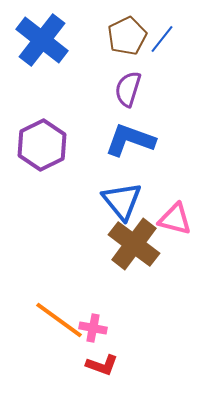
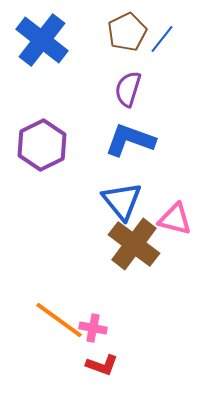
brown pentagon: moved 4 px up
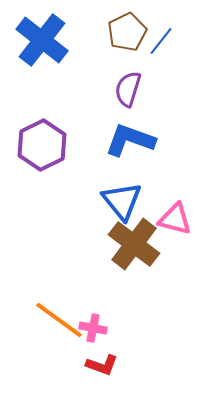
blue line: moved 1 px left, 2 px down
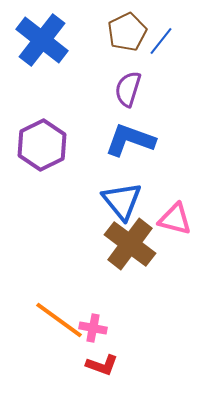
brown cross: moved 4 px left
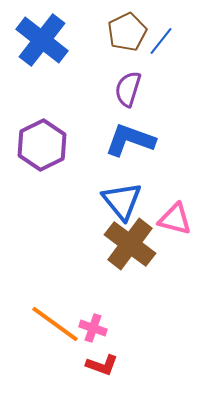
orange line: moved 4 px left, 4 px down
pink cross: rotated 8 degrees clockwise
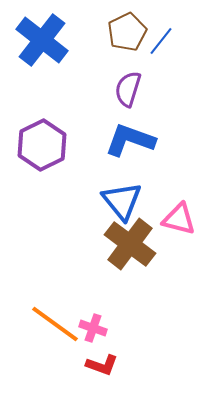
pink triangle: moved 4 px right
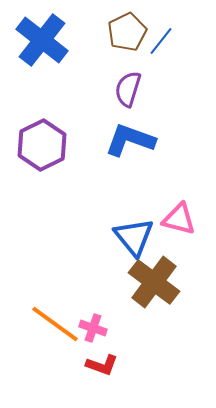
blue triangle: moved 12 px right, 36 px down
brown cross: moved 24 px right, 38 px down
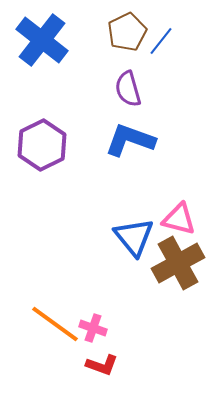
purple semicircle: rotated 33 degrees counterclockwise
brown cross: moved 24 px right, 19 px up; rotated 24 degrees clockwise
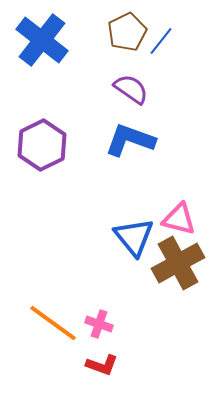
purple semicircle: moved 3 px right; rotated 141 degrees clockwise
orange line: moved 2 px left, 1 px up
pink cross: moved 6 px right, 4 px up
